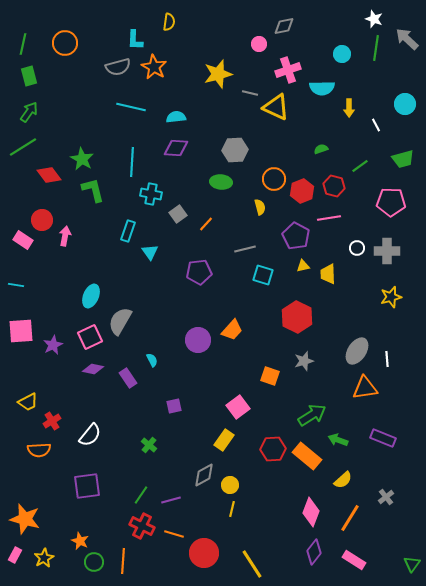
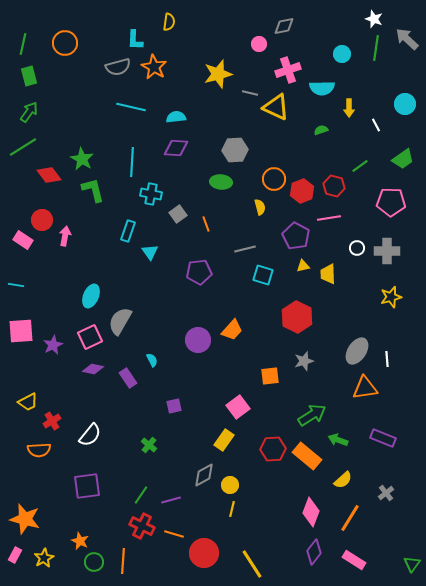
green semicircle at (321, 149): moved 19 px up
green trapezoid at (403, 159): rotated 20 degrees counterclockwise
orange line at (206, 224): rotated 63 degrees counterclockwise
orange square at (270, 376): rotated 24 degrees counterclockwise
gray cross at (386, 497): moved 4 px up
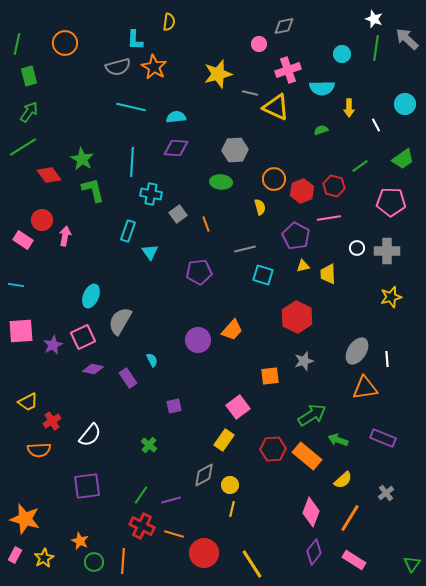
green line at (23, 44): moved 6 px left
pink square at (90, 337): moved 7 px left
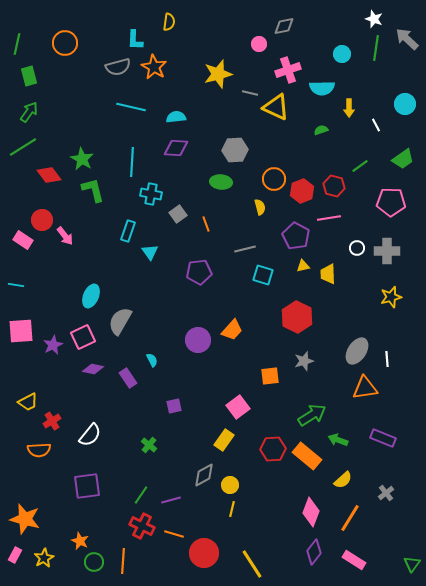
pink arrow at (65, 236): rotated 132 degrees clockwise
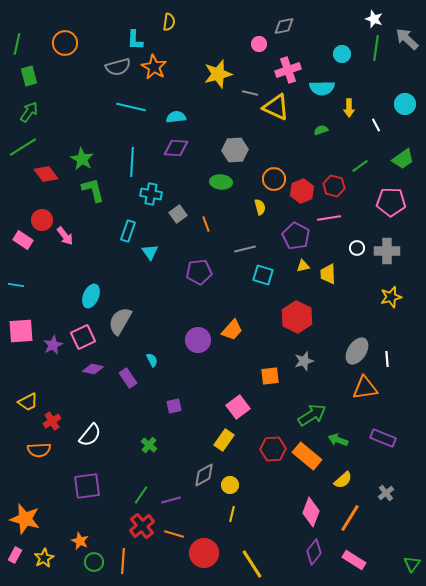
red diamond at (49, 175): moved 3 px left, 1 px up
yellow line at (232, 509): moved 5 px down
red cross at (142, 526): rotated 25 degrees clockwise
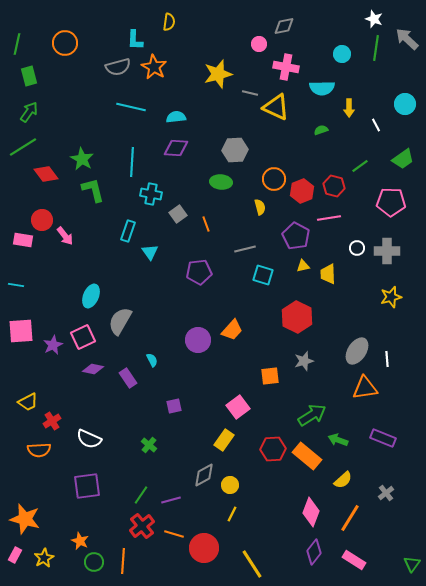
pink cross at (288, 70): moved 2 px left, 3 px up; rotated 30 degrees clockwise
pink rectangle at (23, 240): rotated 24 degrees counterclockwise
white semicircle at (90, 435): moved 1 px left, 4 px down; rotated 75 degrees clockwise
yellow line at (232, 514): rotated 14 degrees clockwise
red circle at (204, 553): moved 5 px up
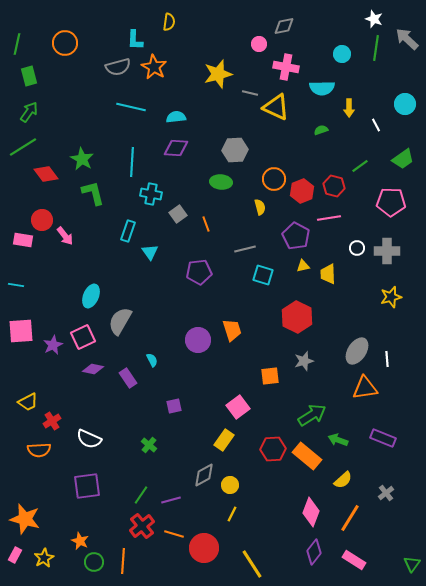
green L-shape at (93, 190): moved 3 px down
orange trapezoid at (232, 330): rotated 60 degrees counterclockwise
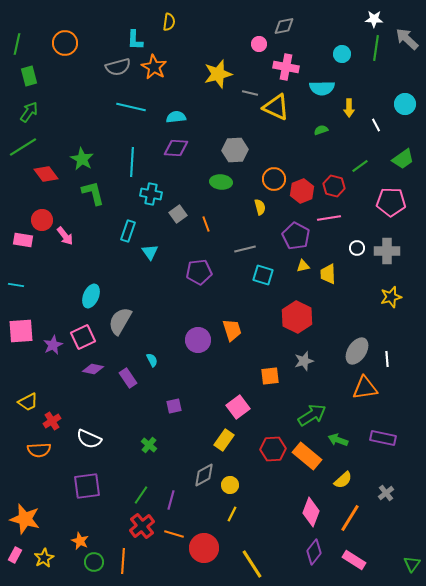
white star at (374, 19): rotated 18 degrees counterclockwise
purple rectangle at (383, 438): rotated 10 degrees counterclockwise
purple line at (171, 500): rotated 60 degrees counterclockwise
